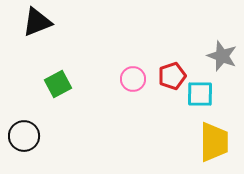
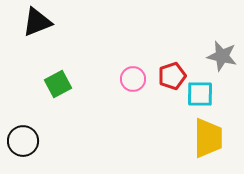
gray star: rotated 8 degrees counterclockwise
black circle: moved 1 px left, 5 px down
yellow trapezoid: moved 6 px left, 4 px up
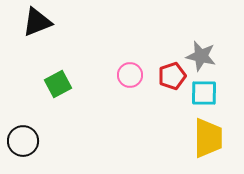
gray star: moved 21 px left
pink circle: moved 3 px left, 4 px up
cyan square: moved 4 px right, 1 px up
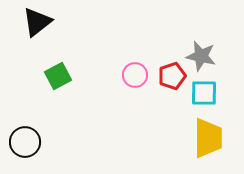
black triangle: rotated 16 degrees counterclockwise
pink circle: moved 5 px right
green square: moved 8 px up
black circle: moved 2 px right, 1 px down
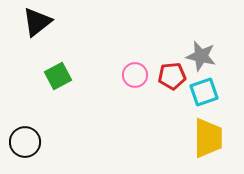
red pentagon: rotated 12 degrees clockwise
cyan square: moved 1 px up; rotated 20 degrees counterclockwise
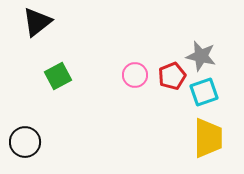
red pentagon: rotated 16 degrees counterclockwise
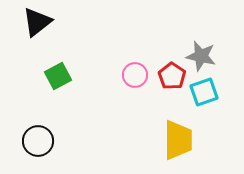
red pentagon: rotated 16 degrees counterclockwise
yellow trapezoid: moved 30 px left, 2 px down
black circle: moved 13 px right, 1 px up
